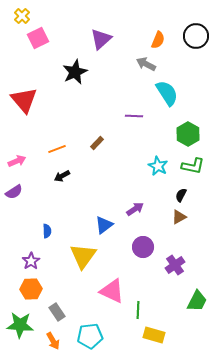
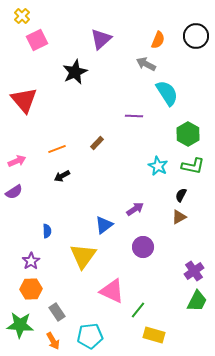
pink square: moved 1 px left, 2 px down
purple cross: moved 19 px right, 6 px down
green line: rotated 36 degrees clockwise
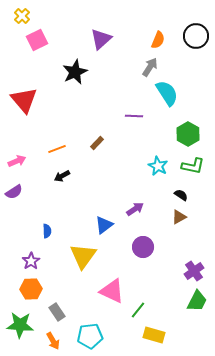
gray arrow: moved 4 px right, 3 px down; rotated 96 degrees clockwise
black semicircle: rotated 96 degrees clockwise
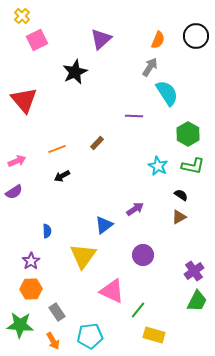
purple circle: moved 8 px down
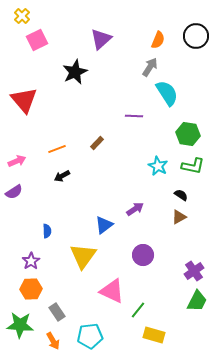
green hexagon: rotated 20 degrees counterclockwise
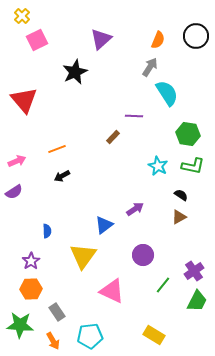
brown rectangle: moved 16 px right, 6 px up
green line: moved 25 px right, 25 px up
yellow rectangle: rotated 15 degrees clockwise
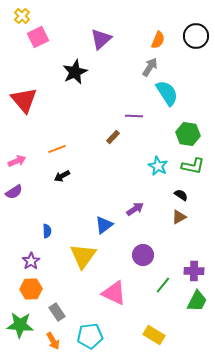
pink square: moved 1 px right, 3 px up
purple cross: rotated 36 degrees clockwise
pink triangle: moved 2 px right, 2 px down
